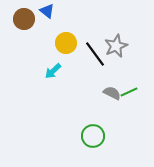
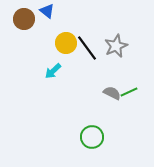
black line: moved 8 px left, 6 px up
green circle: moved 1 px left, 1 px down
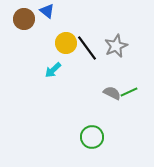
cyan arrow: moved 1 px up
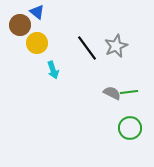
blue triangle: moved 10 px left, 1 px down
brown circle: moved 4 px left, 6 px down
yellow circle: moved 29 px left
cyan arrow: rotated 66 degrees counterclockwise
green line: rotated 18 degrees clockwise
green circle: moved 38 px right, 9 px up
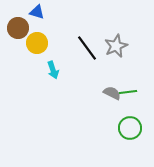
blue triangle: rotated 21 degrees counterclockwise
brown circle: moved 2 px left, 3 px down
green line: moved 1 px left
